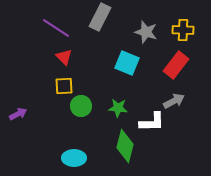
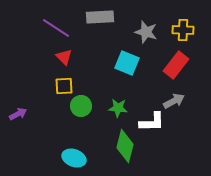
gray rectangle: rotated 60 degrees clockwise
cyan ellipse: rotated 20 degrees clockwise
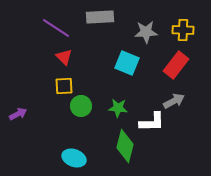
gray star: rotated 20 degrees counterclockwise
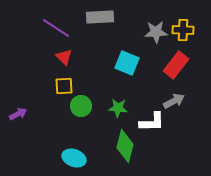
gray star: moved 10 px right
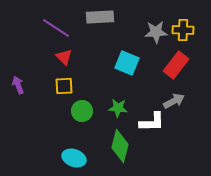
green circle: moved 1 px right, 5 px down
purple arrow: moved 29 px up; rotated 84 degrees counterclockwise
green diamond: moved 5 px left
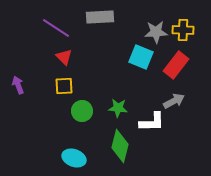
cyan square: moved 14 px right, 6 px up
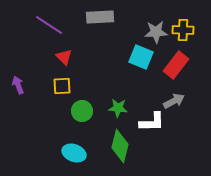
purple line: moved 7 px left, 3 px up
yellow square: moved 2 px left
cyan ellipse: moved 5 px up
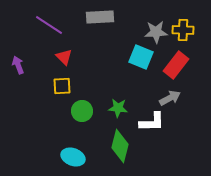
purple arrow: moved 20 px up
gray arrow: moved 4 px left, 3 px up
cyan ellipse: moved 1 px left, 4 px down
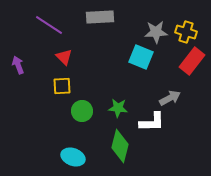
yellow cross: moved 3 px right, 2 px down; rotated 15 degrees clockwise
red rectangle: moved 16 px right, 4 px up
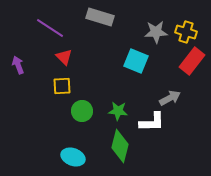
gray rectangle: rotated 20 degrees clockwise
purple line: moved 1 px right, 3 px down
cyan square: moved 5 px left, 4 px down
green star: moved 3 px down
